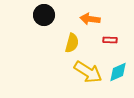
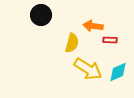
black circle: moved 3 px left
orange arrow: moved 3 px right, 7 px down
yellow arrow: moved 3 px up
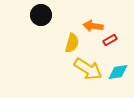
red rectangle: rotated 32 degrees counterclockwise
cyan diamond: rotated 15 degrees clockwise
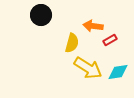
yellow arrow: moved 1 px up
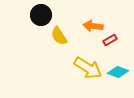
yellow semicircle: moved 13 px left, 7 px up; rotated 132 degrees clockwise
cyan diamond: rotated 30 degrees clockwise
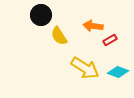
yellow arrow: moved 3 px left
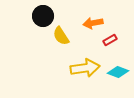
black circle: moved 2 px right, 1 px down
orange arrow: moved 3 px up; rotated 18 degrees counterclockwise
yellow semicircle: moved 2 px right
yellow arrow: rotated 40 degrees counterclockwise
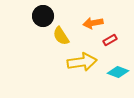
yellow arrow: moved 3 px left, 6 px up
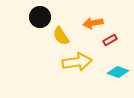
black circle: moved 3 px left, 1 px down
yellow arrow: moved 5 px left
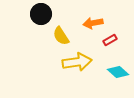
black circle: moved 1 px right, 3 px up
cyan diamond: rotated 20 degrees clockwise
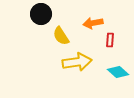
red rectangle: rotated 56 degrees counterclockwise
